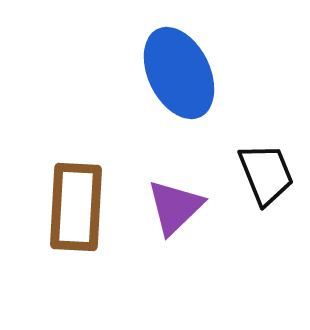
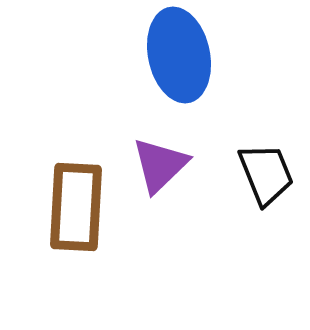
blue ellipse: moved 18 px up; rotated 14 degrees clockwise
purple triangle: moved 15 px left, 42 px up
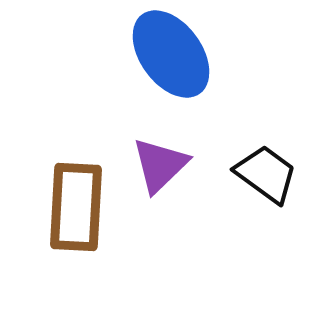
blue ellipse: moved 8 px left, 1 px up; rotated 24 degrees counterclockwise
black trapezoid: rotated 32 degrees counterclockwise
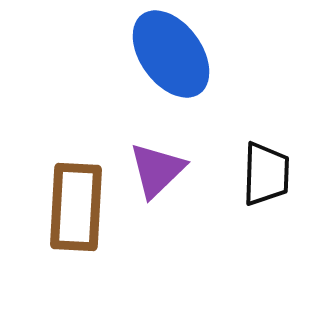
purple triangle: moved 3 px left, 5 px down
black trapezoid: rotated 56 degrees clockwise
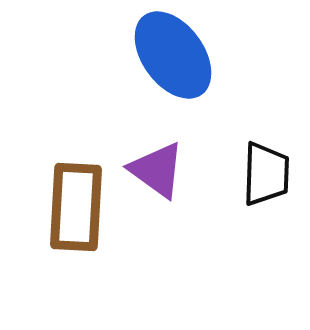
blue ellipse: moved 2 px right, 1 px down
purple triangle: rotated 40 degrees counterclockwise
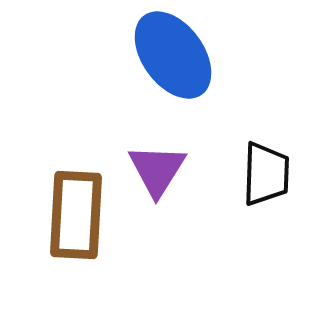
purple triangle: rotated 26 degrees clockwise
brown rectangle: moved 8 px down
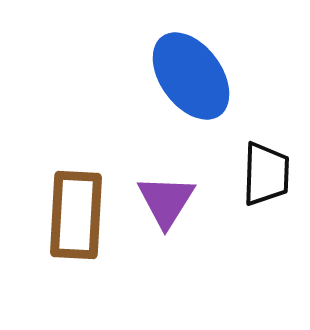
blue ellipse: moved 18 px right, 21 px down
purple triangle: moved 9 px right, 31 px down
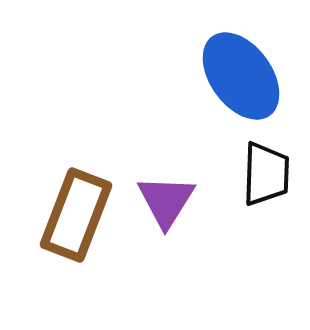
blue ellipse: moved 50 px right
brown rectangle: rotated 18 degrees clockwise
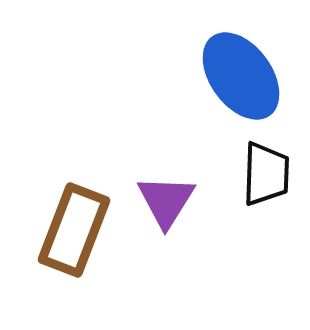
brown rectangle: moved 2 px left, 15 px down
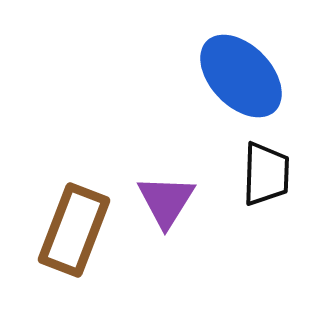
blue ellipse: rotated 8 degrees counterclockwise
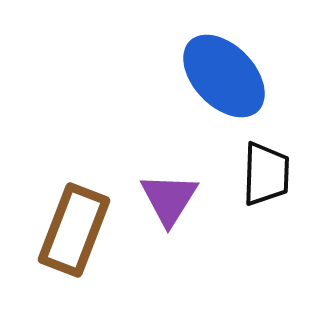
blue ellipse: moved 17 px left
purple triangle: moved 3 px right, 2 px up
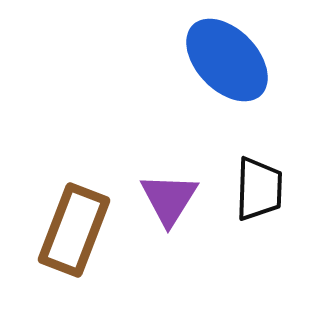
blue ellipse: moved 3 px right, 16 px up
black trapezoid: moved 7 px left, 15 px down
